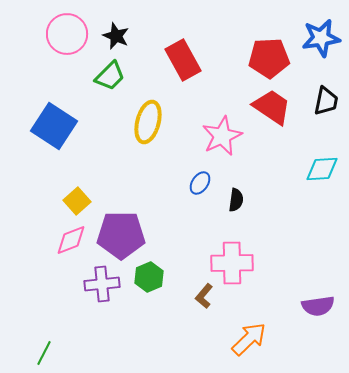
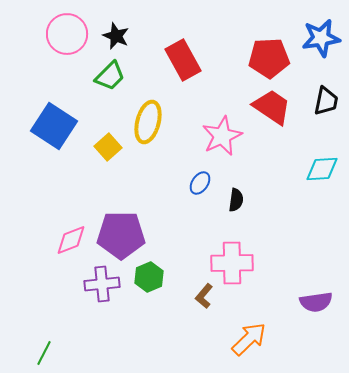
yellow square: moved 31 px right, 54 px up
purple semicircle: moved 2 px left, 4 px up
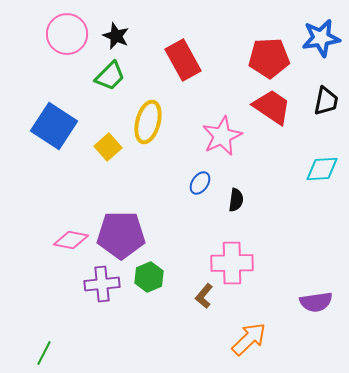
pink diamond: rotated 32 degrees clockwise
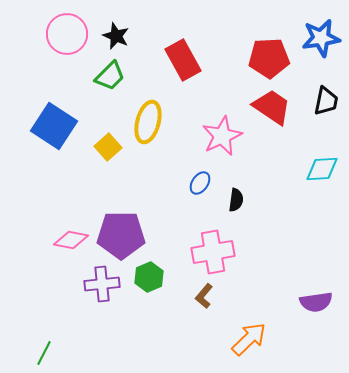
pink cross: moved 19 px left, 11 px up; rotated 9 degrees counterclockwise
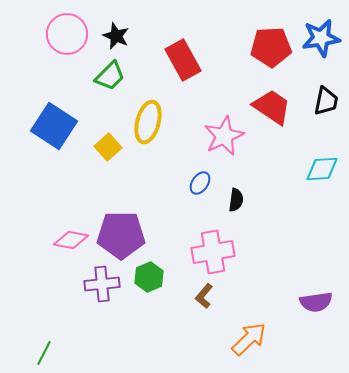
red pentagon: moved 2 px right, 11 px up
pink star: moved 2 px right
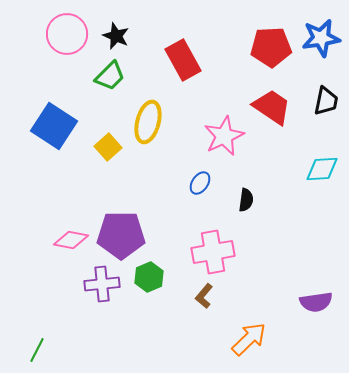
black semicircle: moved 10 px right
green line: moved 7 px left, 3 px up
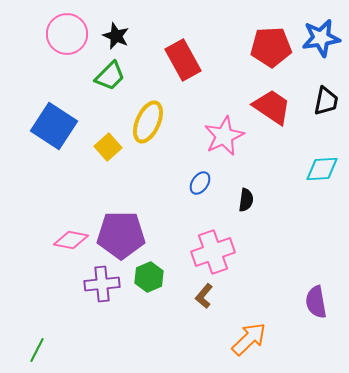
yellow ellipse: rotated 9 degrees clockwise
pink cross: rotated 9 degrees counterclockwise
purple semicircle: rotated 88 degrees clockwise
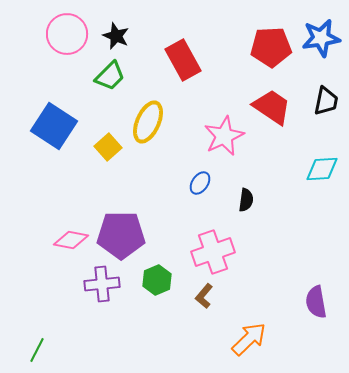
green hexagon: moved 8 px right, 3 px down
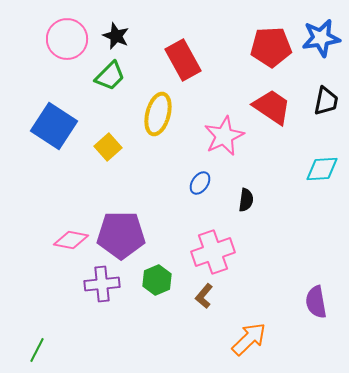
pink circle: moved 5 px down
yellow ellipse: moved 10 px right, 8 px up; rotated 9 degrees counterclockwise
